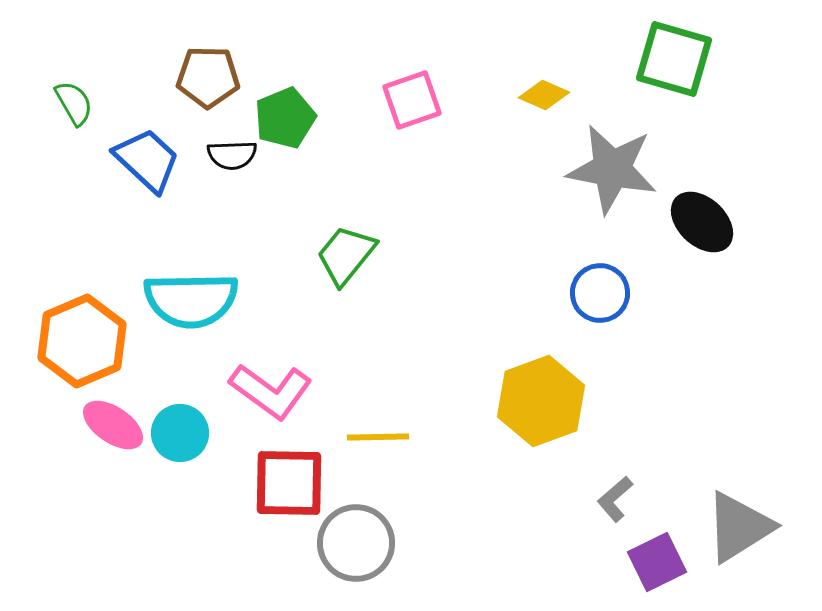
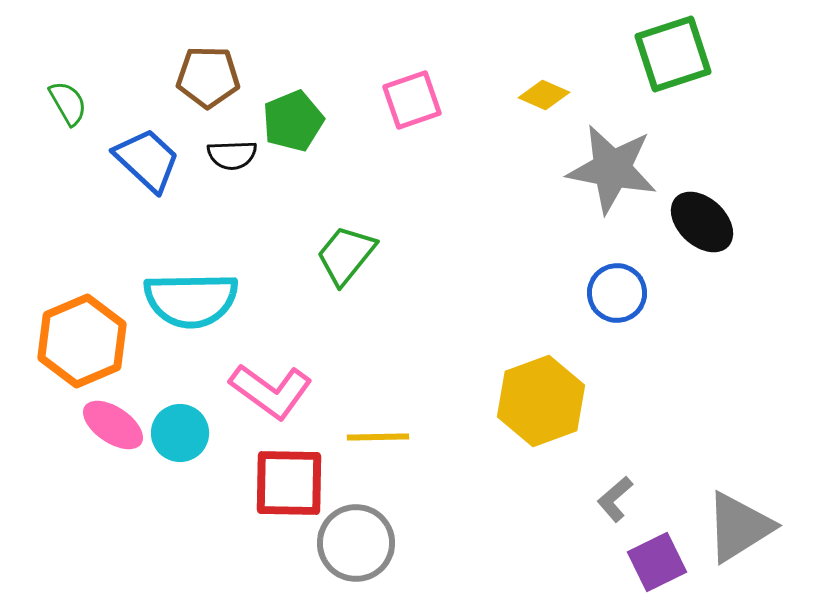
green square: moved 1 px left, 5 px up; rotated 34 degrees counterclockwise
green semicircle: moved 6 px left
green pentagon: moved 8 px right, 3 px down
blue circle: moved 17 px right
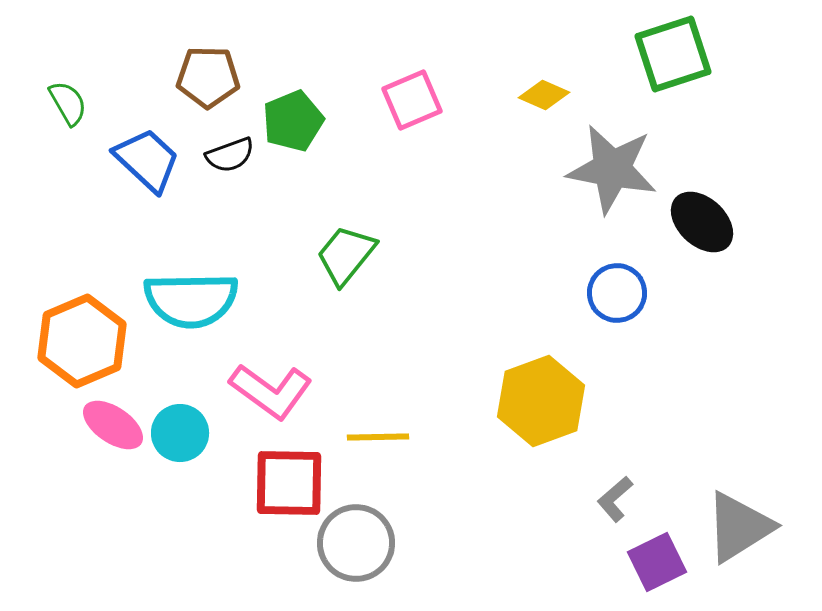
pink square: rotated 4 degrees counterclockwise
black semicircle: moved 2 px left; rotated 18 degrees counterclockwise
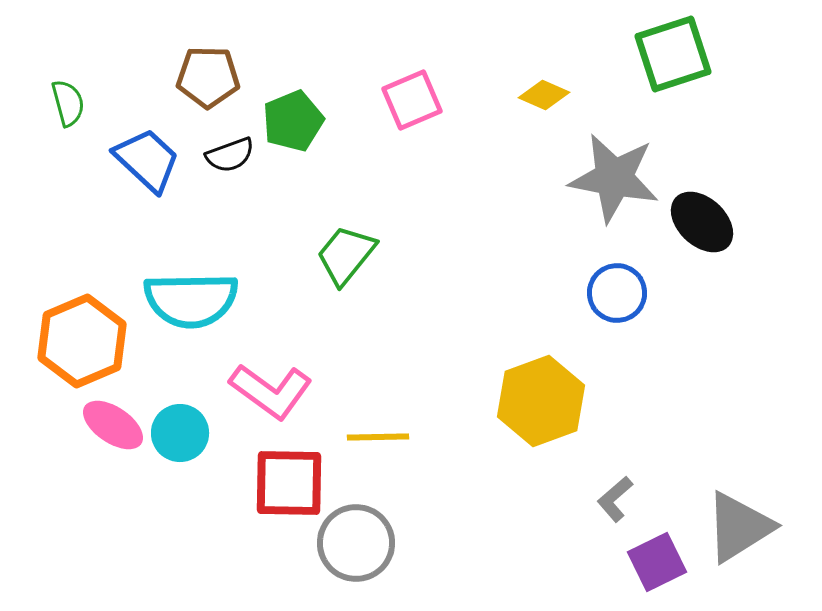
green semicircle: rotated 15 degrees clockwise
gray star: moved 2 px right, 9 px down
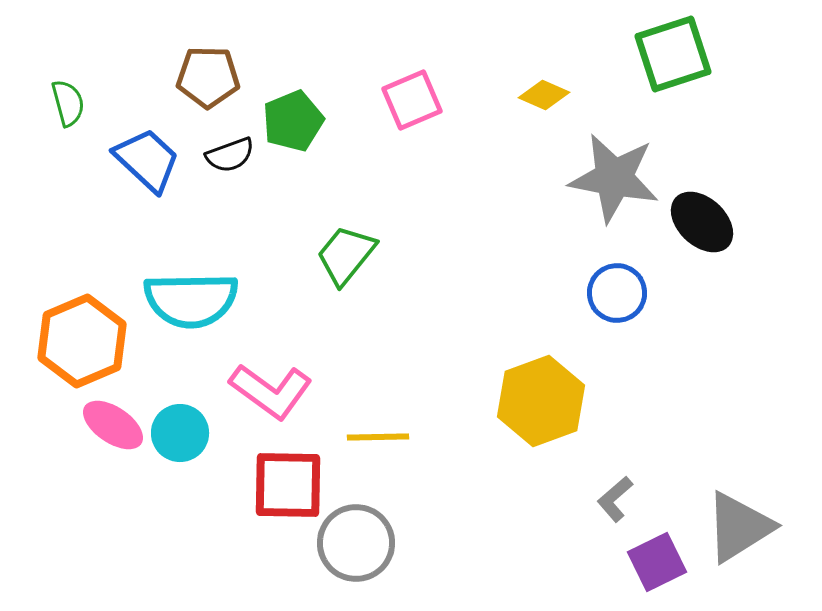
red square: moved 1 px left, 2 px down
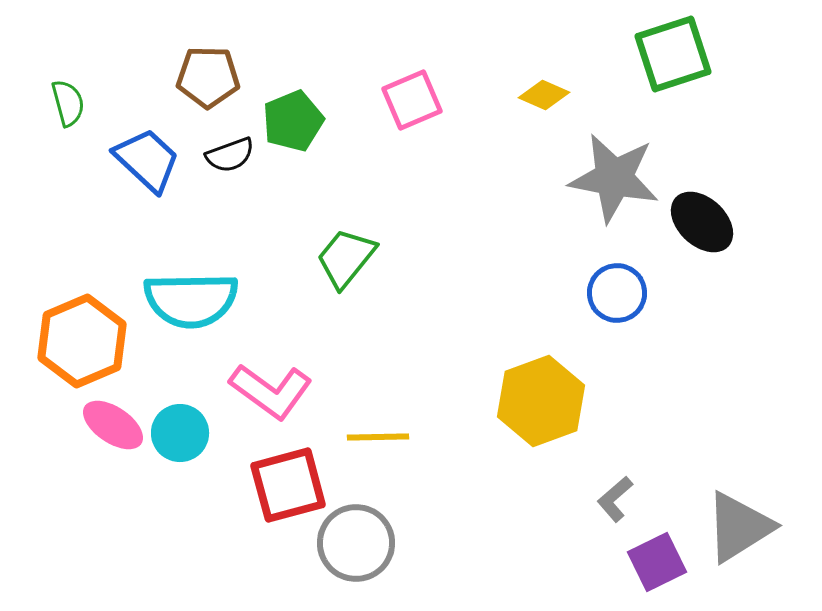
green trapezoid: moved 3 px down
red square: rotated 16 degrees counterclockwise
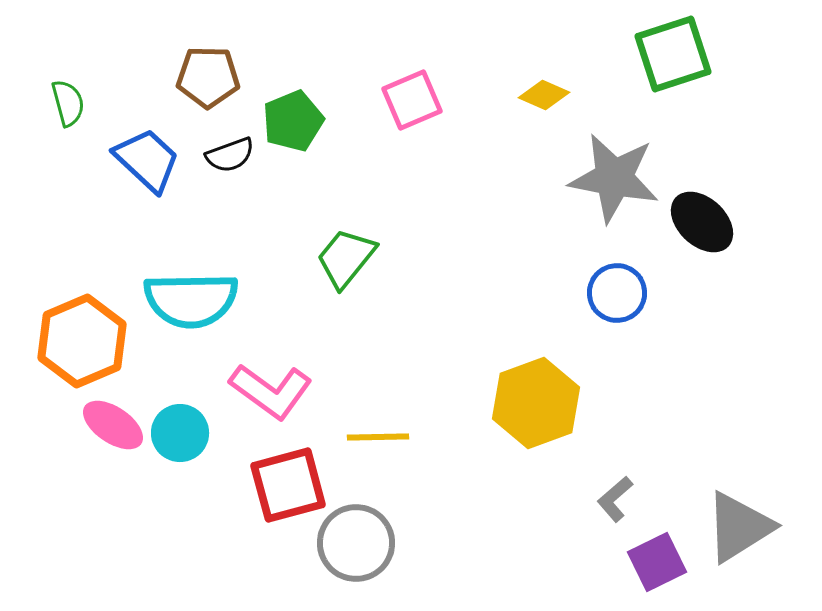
yellow hexagon: moved 5 px left, 2 px down
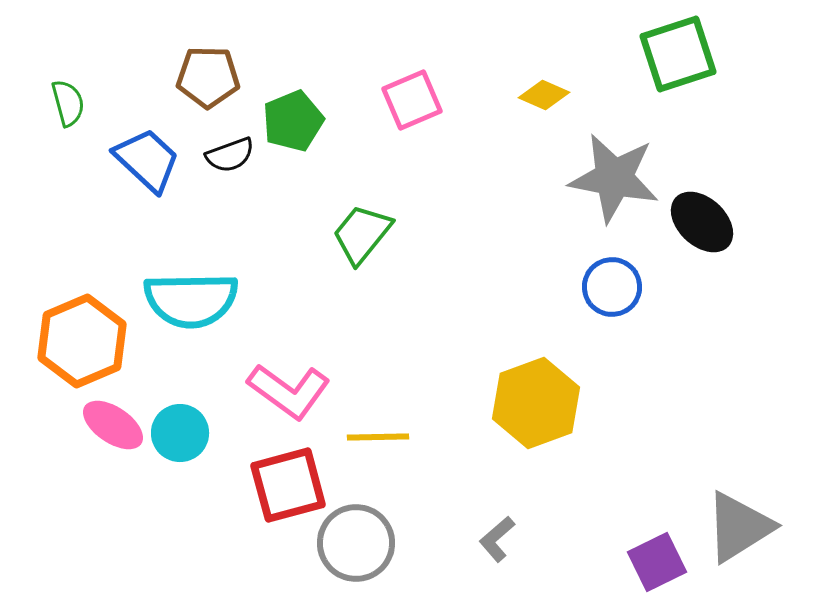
green square: moved 5 px right
green trapezoid: moved 16 px right, 24 px up
blue circle: moved 5 px left, 6 px up
pink L-shape: moved 18 px right
gray L-shape: moved 118 px left, 40 px down
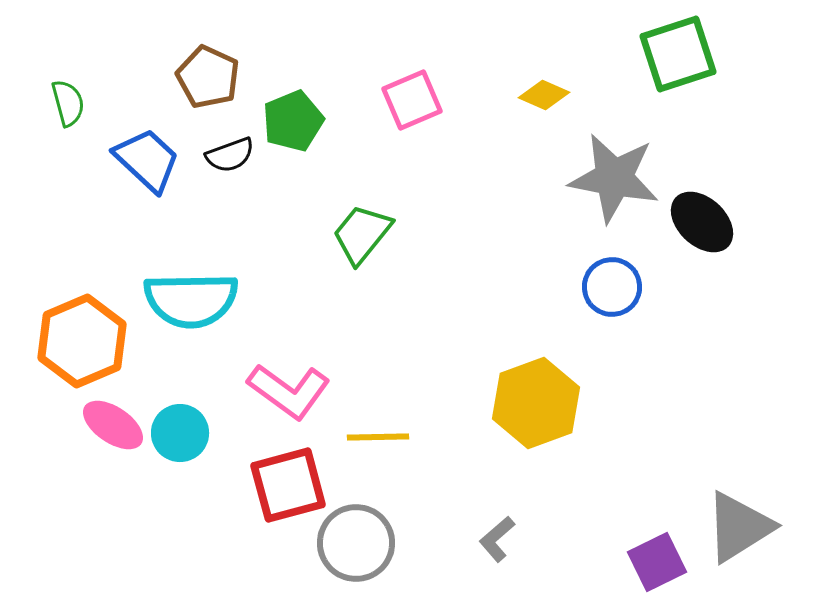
brown pentagon: rotated 24 degrees clockwise
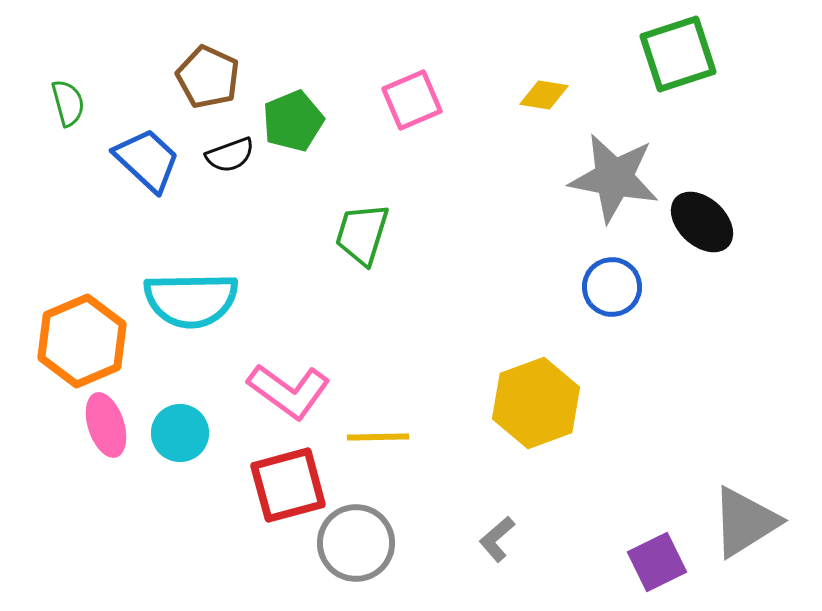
yellow diamond: rotated 15 degrees counterclockwise
green trapezoid: rotated 22 degrees counterclockwise
pink ellipse: moved 7 px left; rotated 38 degrees clockwise
gray triangle: moved 6 px right, 5 px up
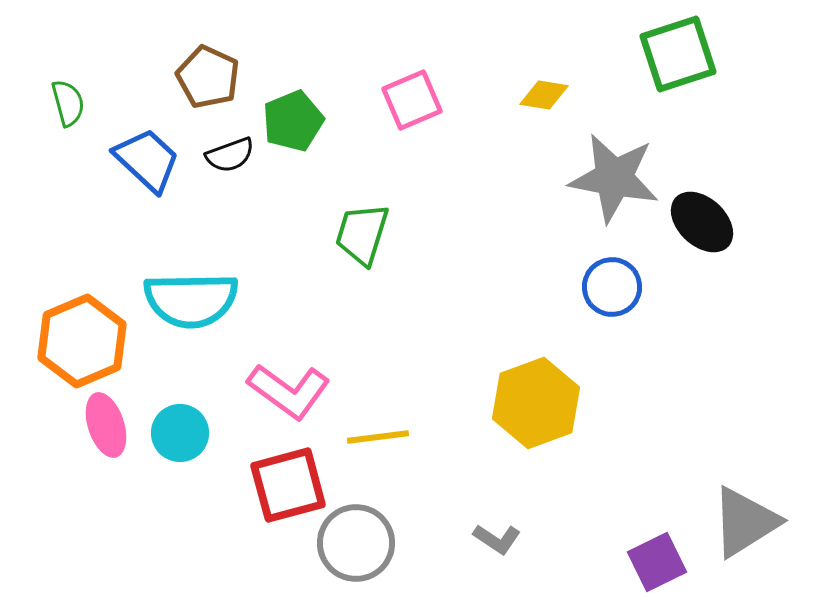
yellow line: rotated 6 degrees counterclockwise
gray L-shape: rotated 105 degrees counterclockwise
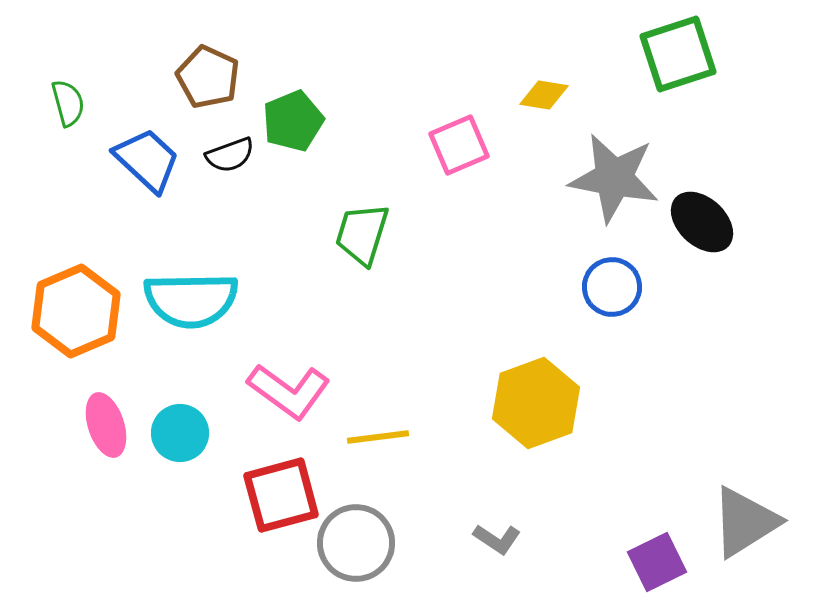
pink square: moved 47 px right, 45 px down
orange hexagon: moved 6 px left, 30 px up
red square: moved 7 px left, 10 px down
